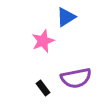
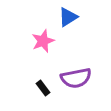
blue triangle: moved 2 px right
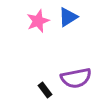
pink star: moved 5 px left, 20 px up
black rectangle: moved 2 px right, 2 px down
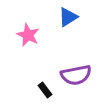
pink star: moved 10 px left, 14 px down; rotated 25 degrees counterclockwise
purple semicircle: moved 3 px up
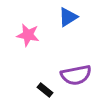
pink star: rotated 15 degrees counterclockwise
black rectangle: rotated 14 degrees counterclockwise
